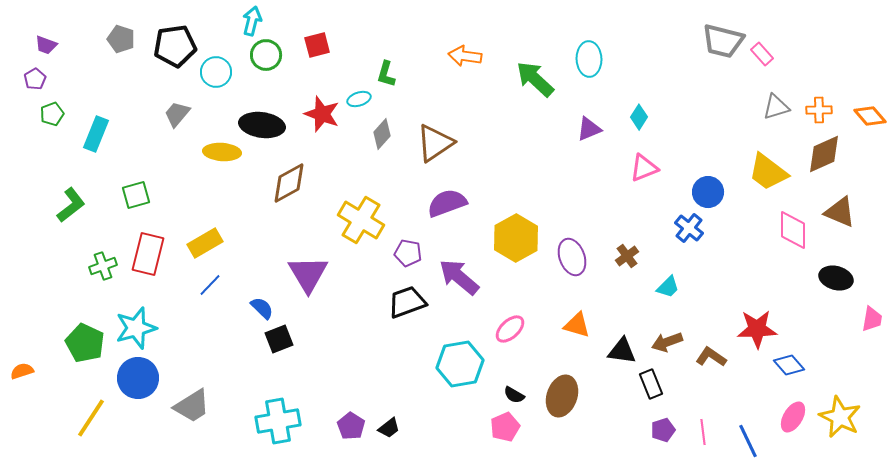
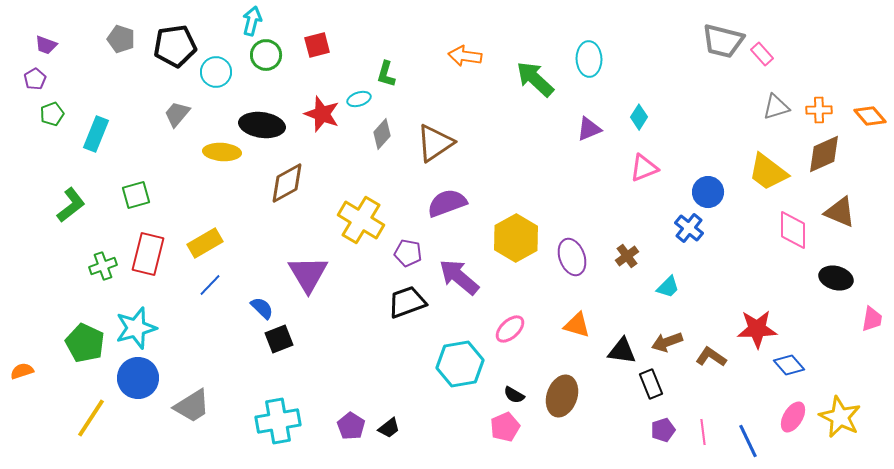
brown diamond at (289, 183): moved 2 px left
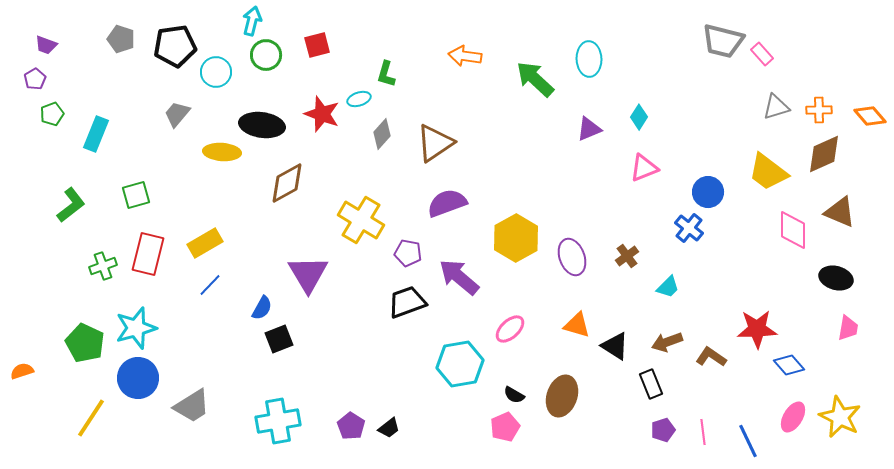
blue semicircle at (262, 308): rotated 75 degrees clockwise
pink trapezoid at (872, 319): moved 24 px left, 9 px down
black triangle at (622, 351): moved 7 px left, 5 px up; rotated 24 degrees clockwise
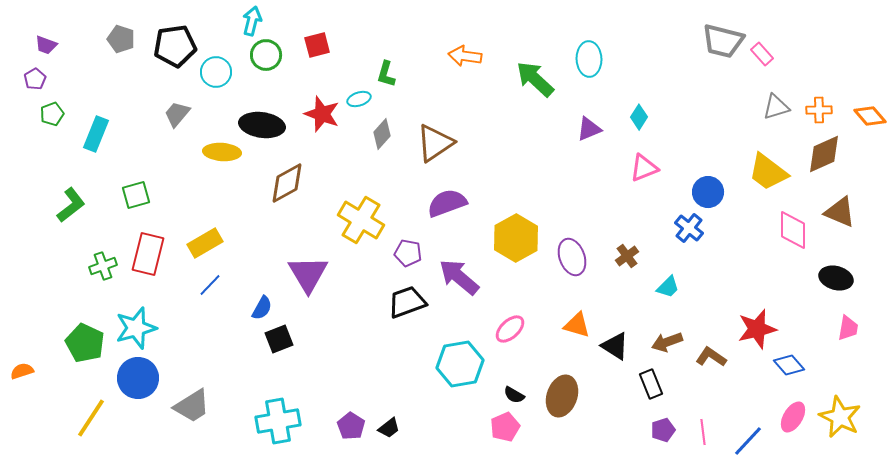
red star at (757, 329): rotated 12 degrees counterclockwise
blue line at (748, 441): rotated 68 degrees clockwise
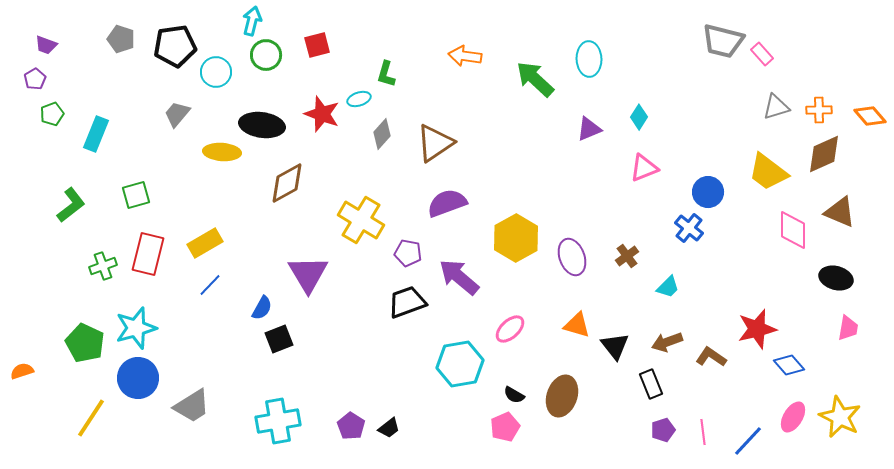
black triangle at (615, 346): rotated 20 degrees clockwise
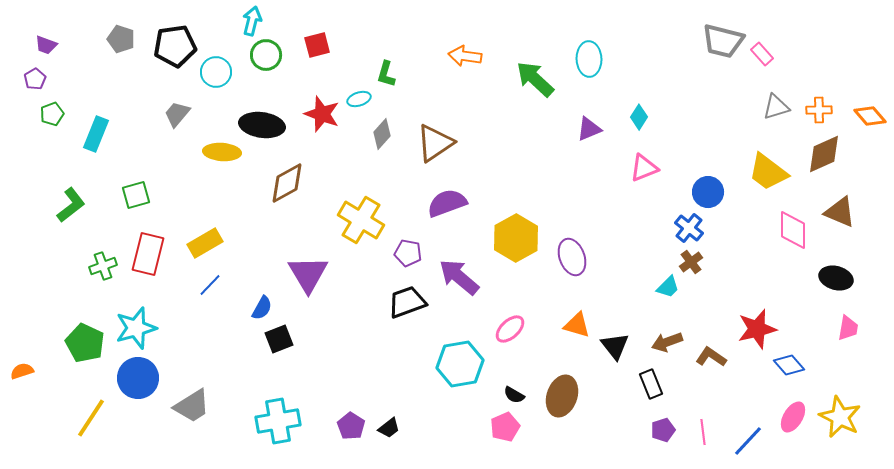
brown cross at (627, 256): moved 64 px right, 6 px down
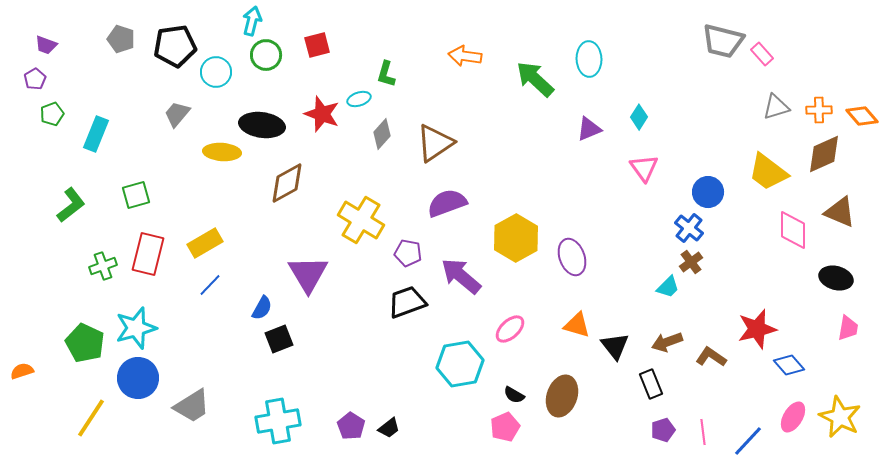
orange diamond at (870, 116): moved 8 px left
pink triangle at (644, 168): rotated 44 degrees counterclockwise
purple arrow at (459, 277): moved 2 px right, 1 px up
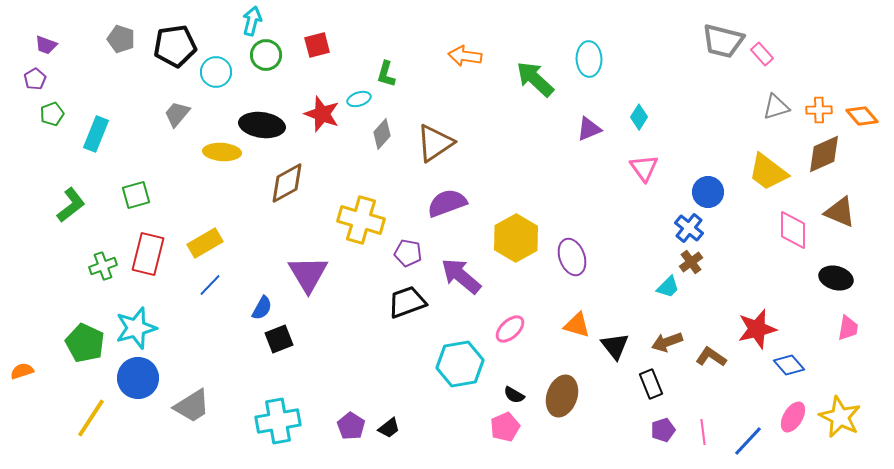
yellow cross at (361, 220): rotated 15 degrees counterclockwise
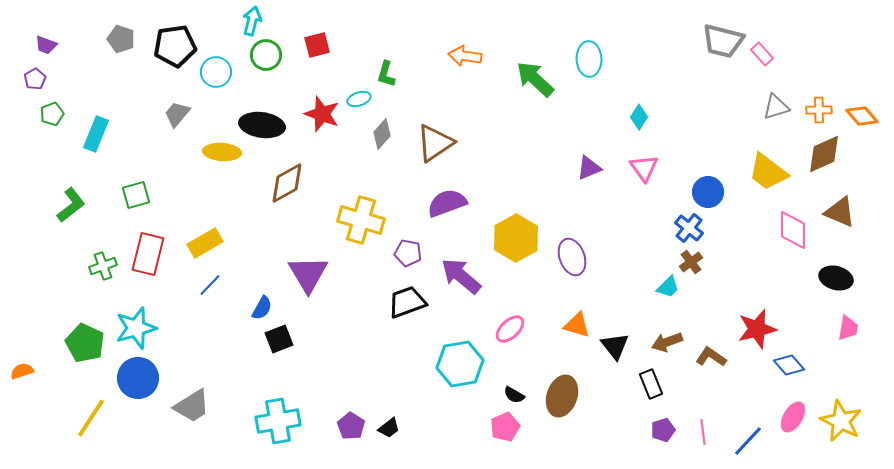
purple triangle at (589, 129): moved 39 px down
yellow star at (840, 417): moved 1 px right, 4 px down
